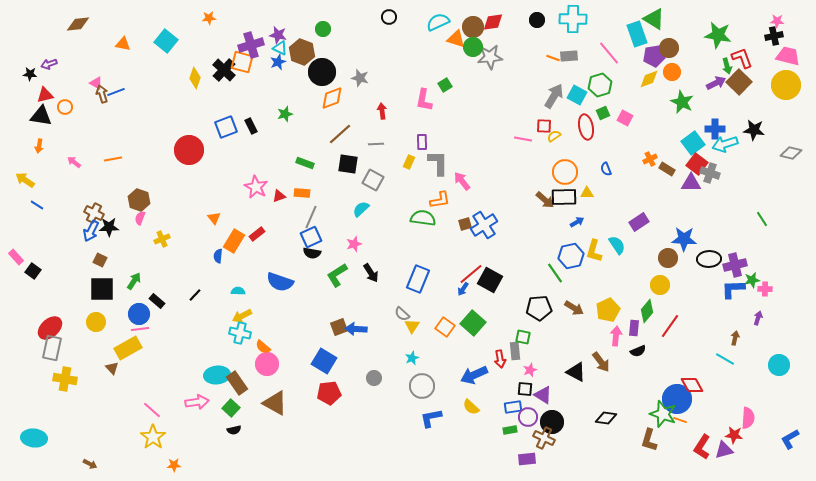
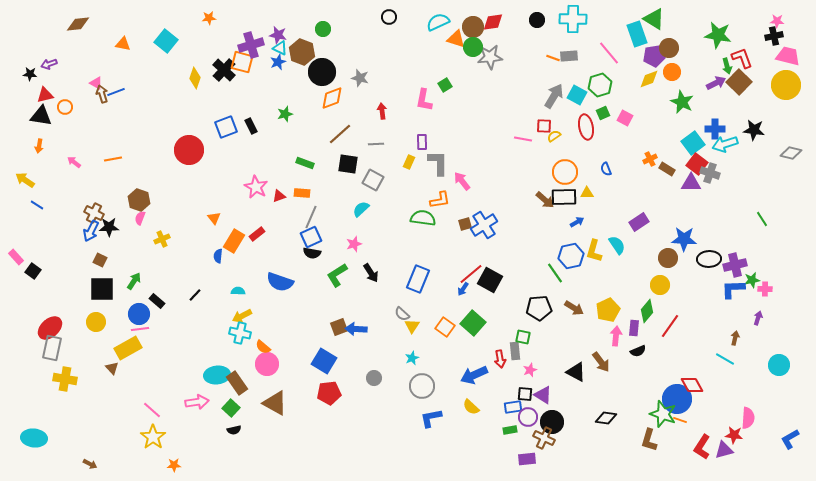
black square at (525, 389): moved 5 px down
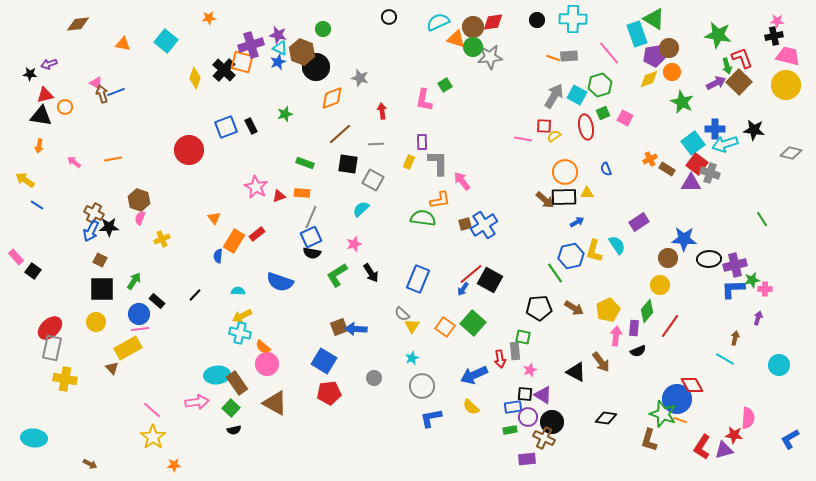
black circle at (322, 72): moved 6 px left, 5 px up
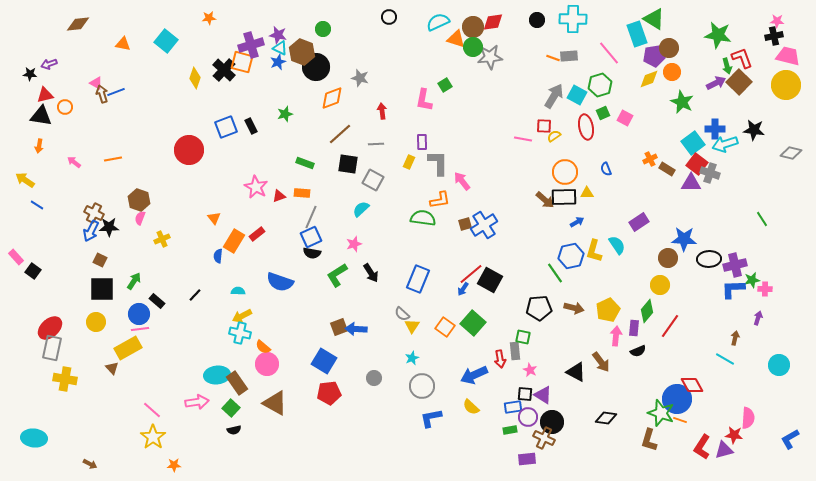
brown arrow at (574, 308): rotated 18 degrees counterclockwise
pink star at (530, 370): rotated 24 degrees counterclockwise
green star at (663, 414): moved 2 px left, 1 px up
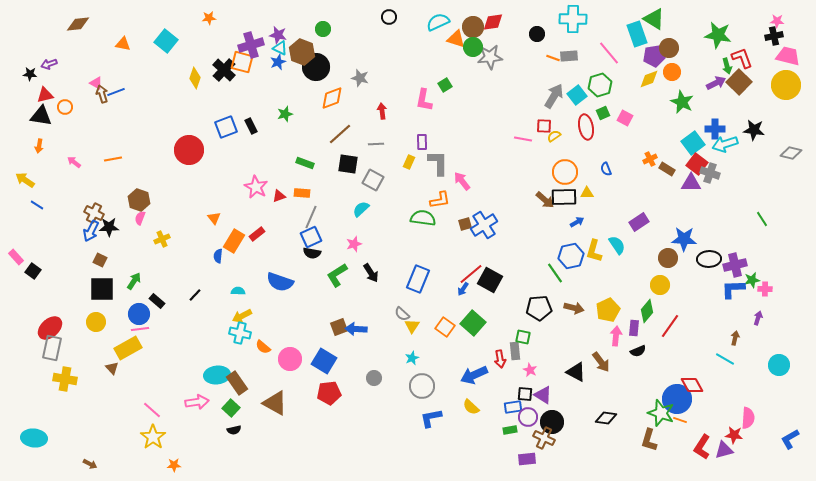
black circle at (537, 20): moved 14 px down
cyan square at (577, 95): rotated 24 degrees clockwise
pink circle at (267, 364): moved 23 px right, 5 px up
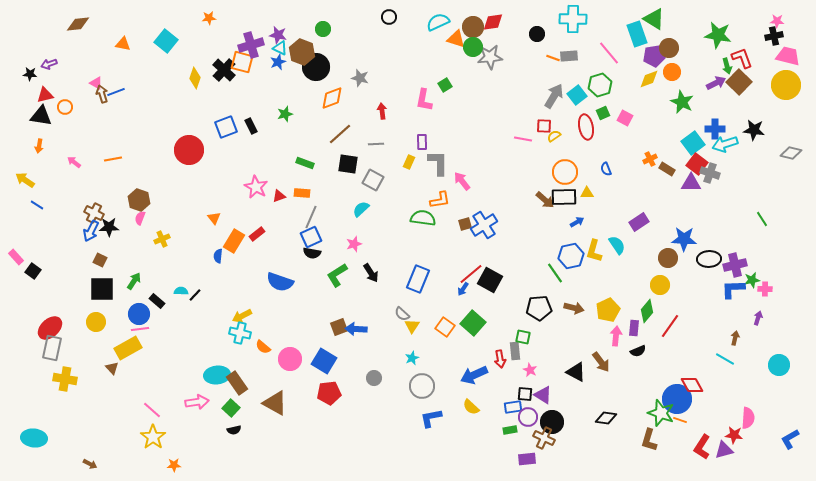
cyan semicircle at (238, 291): moved 57 px left
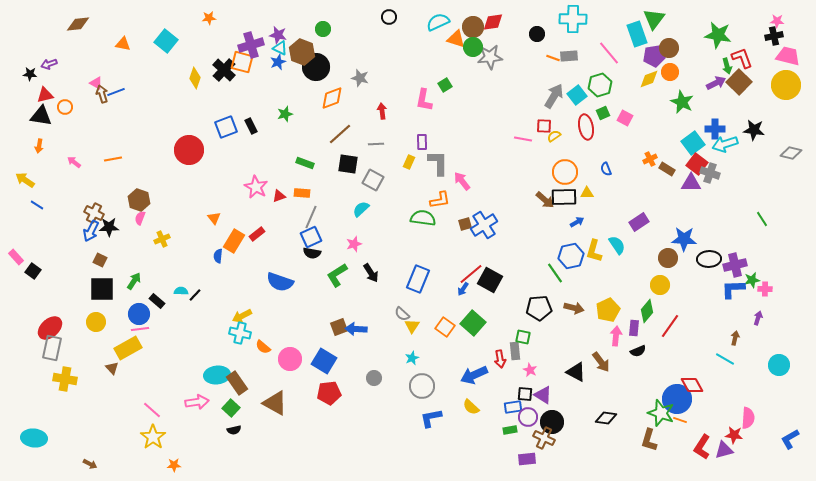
green triangle at (654, 19): rotated 35 degrees clockwise
orange circle at (672, 72): moved 2 px left
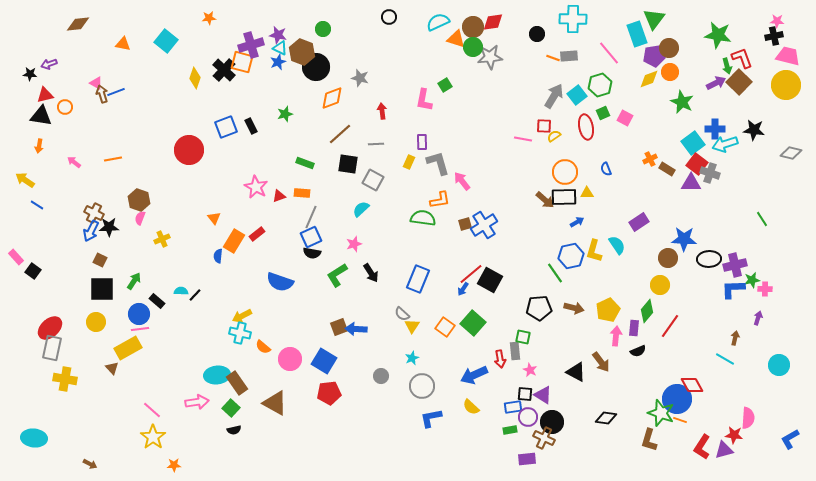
gray L-shape at (438, 163): rotated 16 degrees counterclockwise
gray circle at (374, 378): moved 7 px right, 2 px up
